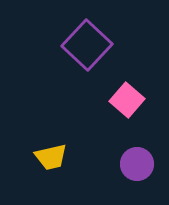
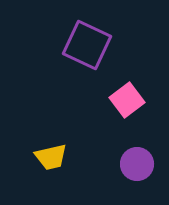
purple square: rotated 18 degrees counterclockwise
pink square: rotated 12 degrees clockwise
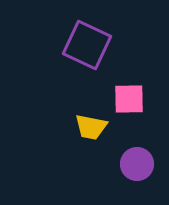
pink square: moved 2 px right, 1 px up; rotated 36 degrees clockwise
yellow trapezoid: moved 40 px right, 30 px up; rotated 24 degrees clockwise
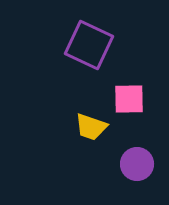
purple square: moved 2 px right
yellow trapezoid: rotated 8 degrees clockwise
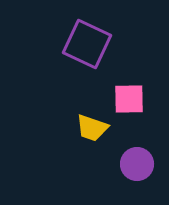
purple square: moved 2 px left, 1 px up
yellow trapezoid: moved 1 px right, 1 px down
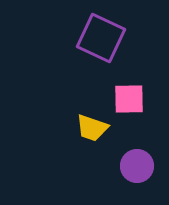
purple square: moved 14 px right, 6 px up
purple circle: moved 2 px down
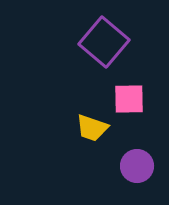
purple square: moved 3 px right, 4 px down; rotated 15 degrees clockwise
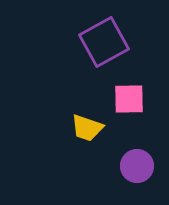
purple square: rotated 21 degrees clockwise
yellow trapezoid: moved 5 px left
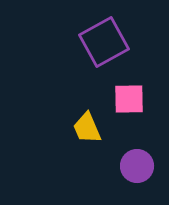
yellow trapezoid: rotated 48 degrees clockwise
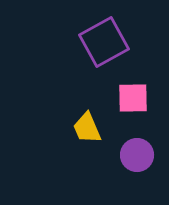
pink square: moved 4 px right, 1 px up
purple circle: moved 11 px up
